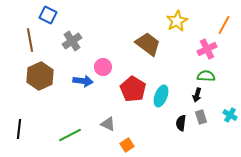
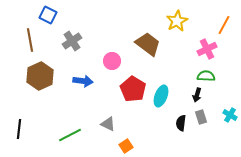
pink circle: moved 9 px right, 6 px up
orange square: moved 1 px left, 1 px down
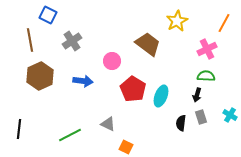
orange line: moved 2 px up
orange square: moved 1 px down; rotated 32 degrees counterclockwise
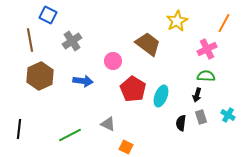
pink circle: moved 1 px right
cyan cross: moved 2 px left
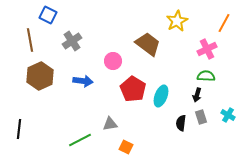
gray triangle: moved 2 px right; rotated 35 degrees counterclockwise
green line: moved 10 px right, 5 px down
